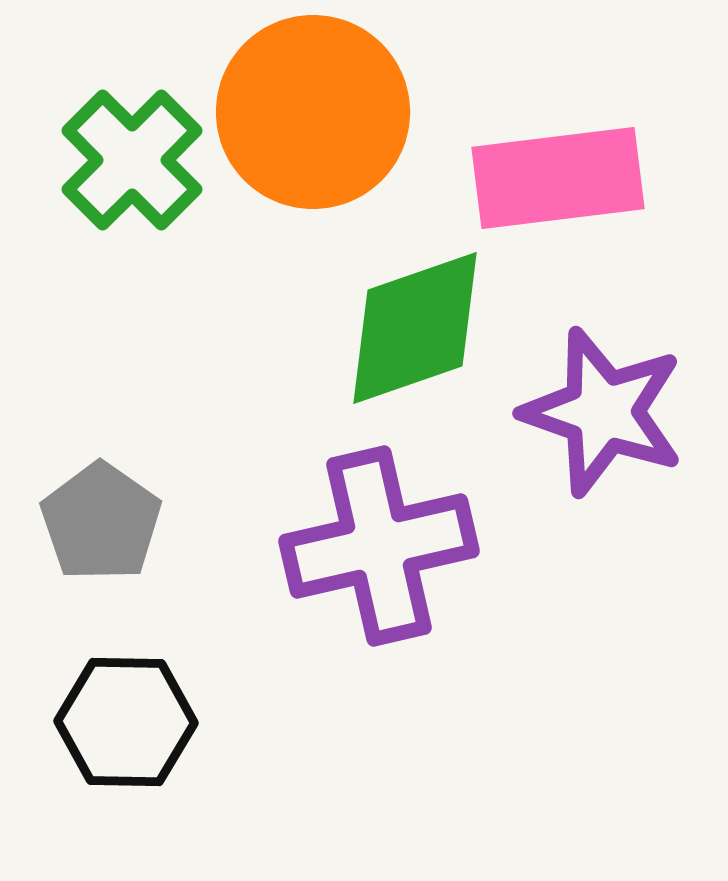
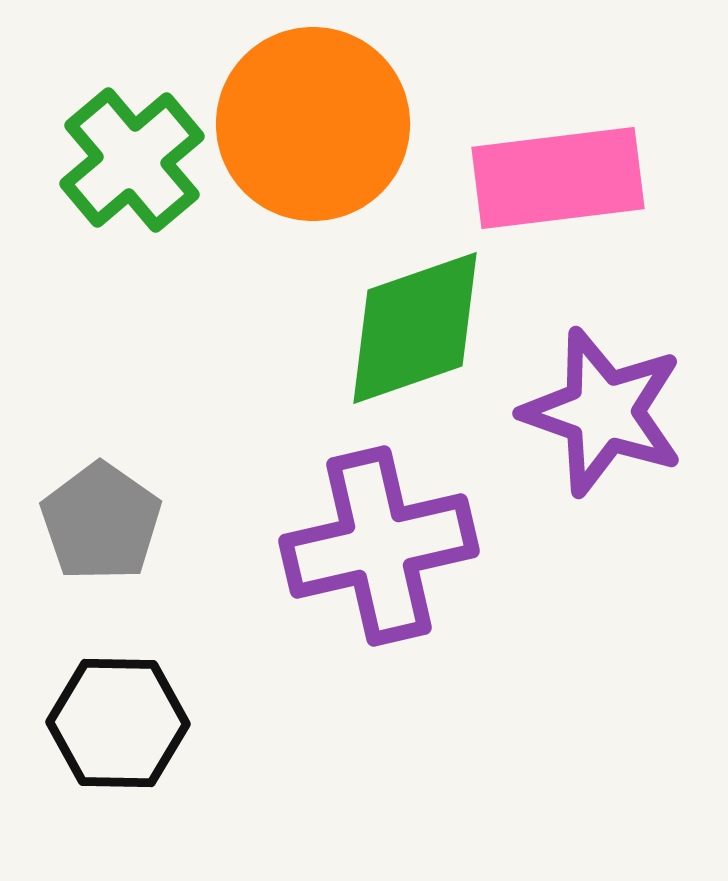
orange circle: moved 12 px down
green cross: rotated 5 degrees clockwise
black hexagon: moved 8 px left, 1 px down
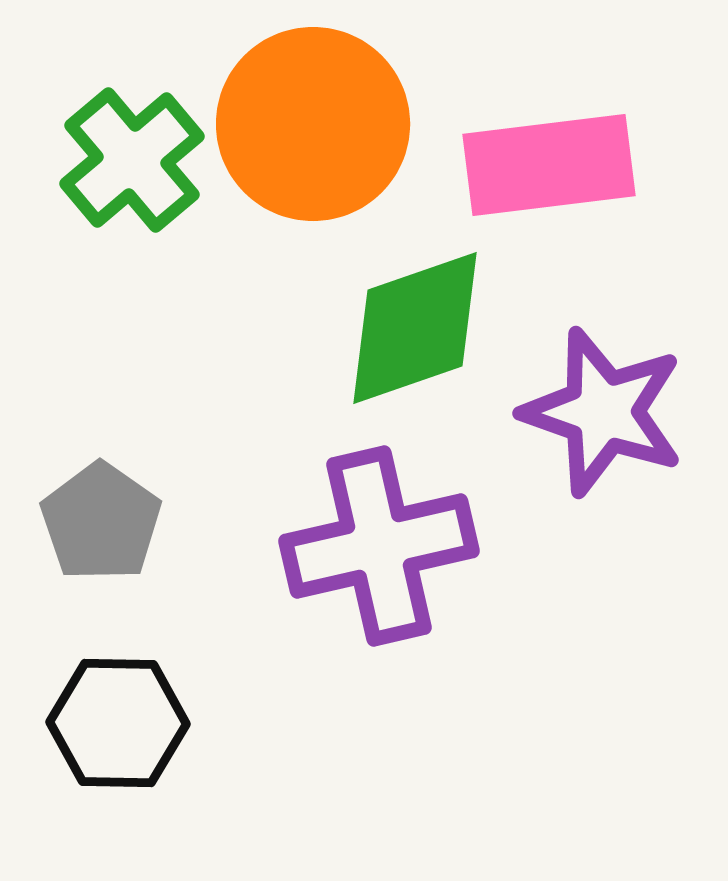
pink rectangle: moved 9 px left, 13 px up
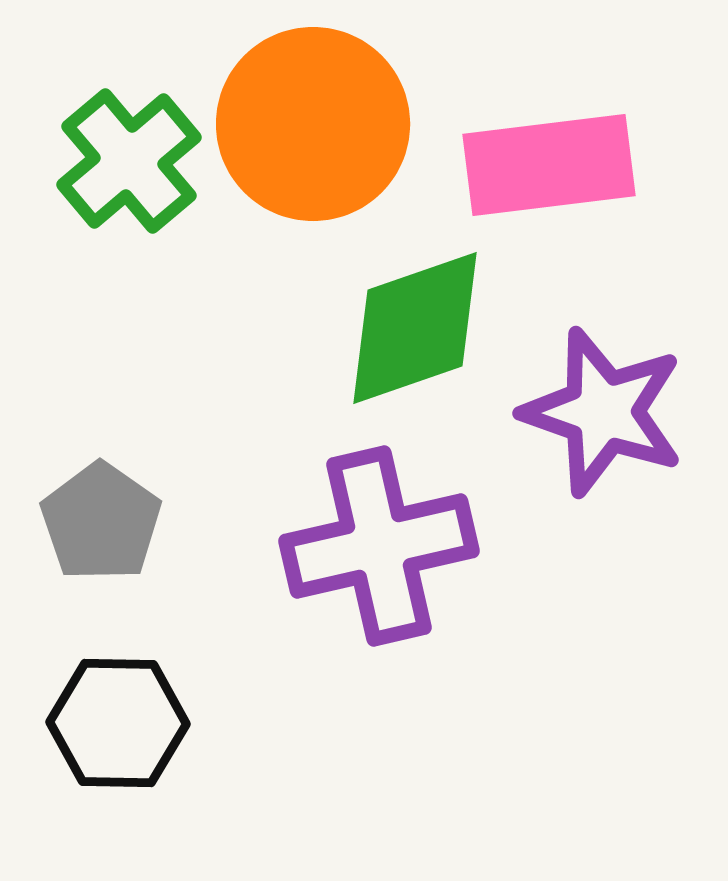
green cross: moved 3 px left, 1 px down
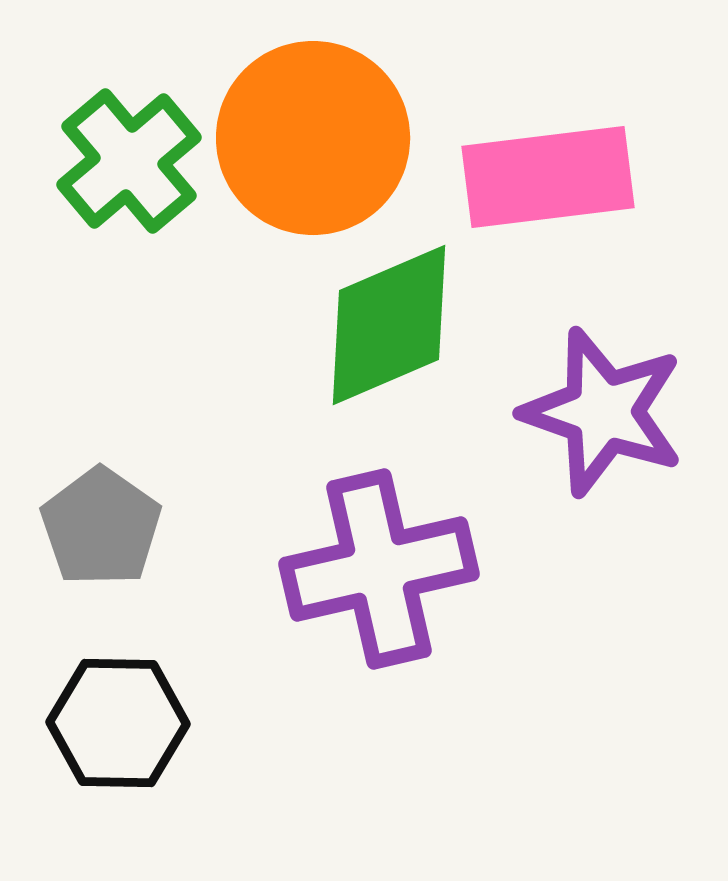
orange circle: moved 14 px down
pink rectangle: moved 1 px left, 12 px down
green diamond: moved 26 px left, 3 px up; rotated 4 degrees counterclockwise
gray pentagon: moved 5 px down
purple cross: moved 23 px down
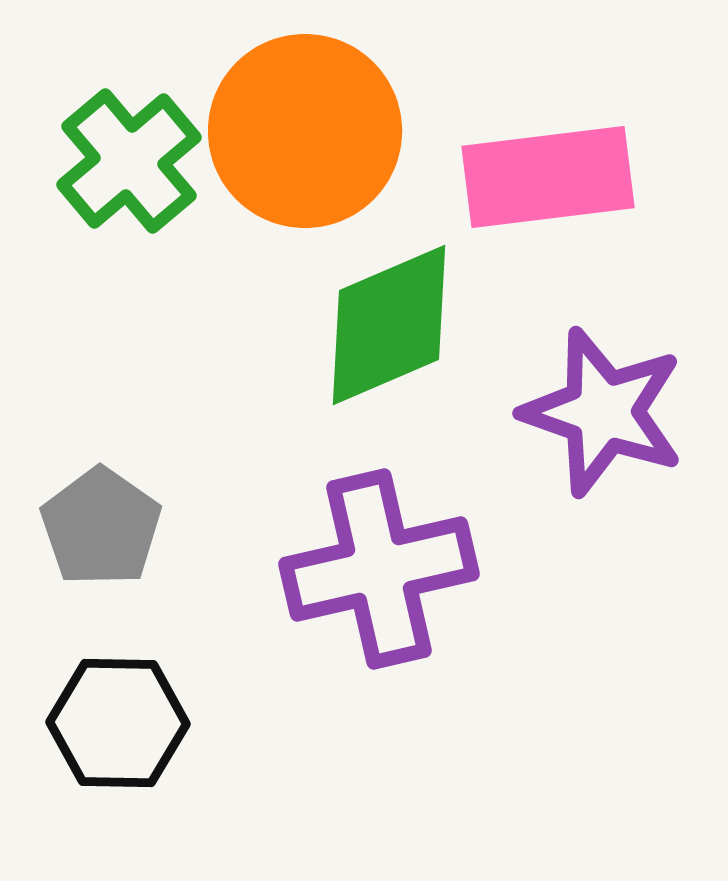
orange circle: moved 8 px left, 7 px up
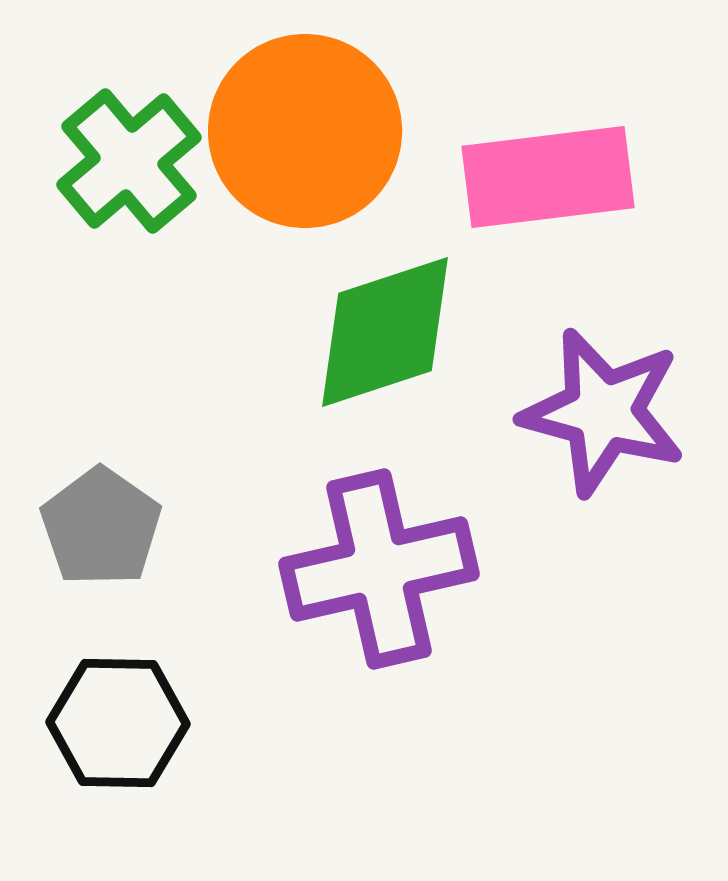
green diamond: moved 4 px left, 7 px down; rotated 5 degrees clockwise
purple star: rotated 4 degrees counterclockwise
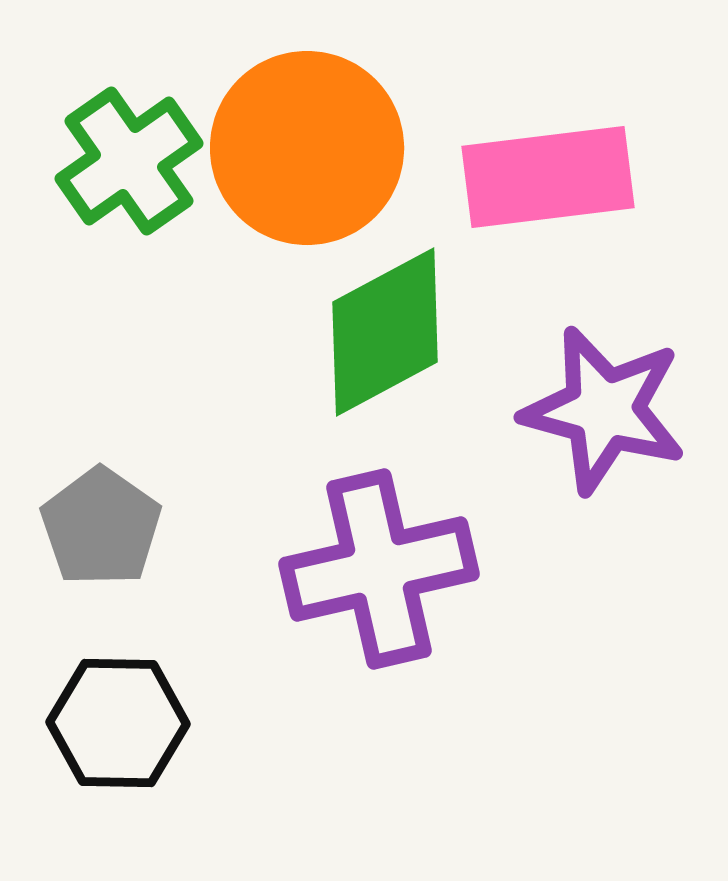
orange circle: moved 2 px right, 17 px down
green cross: rotated 5 degrees clockwise
green diamond: rotated 10 degrees counterclockwise
purple star: moved 1 px right, 2 px up
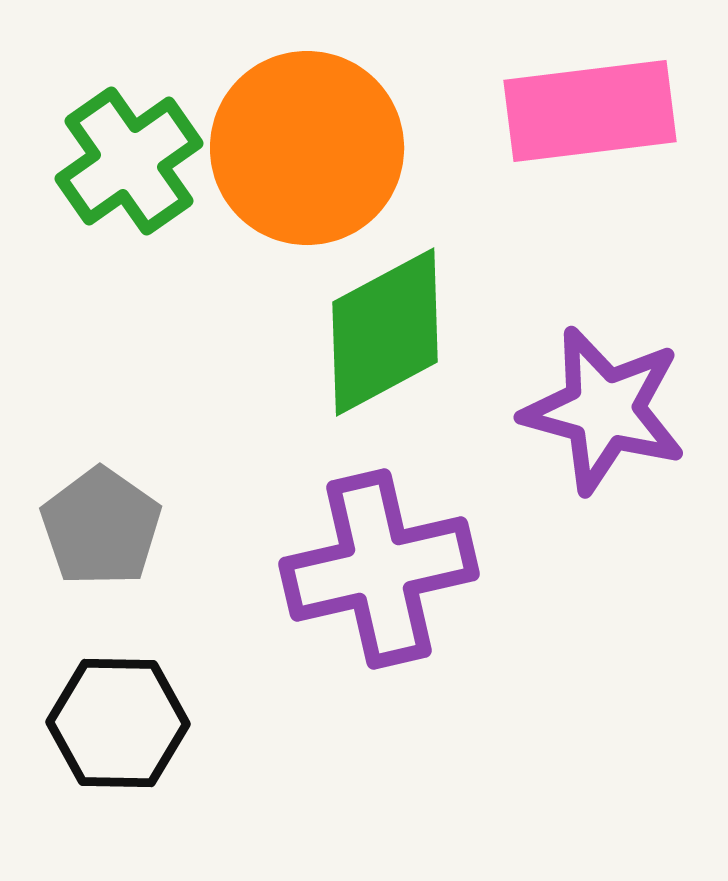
pink rectangle: moved 42 px right, 66 px up
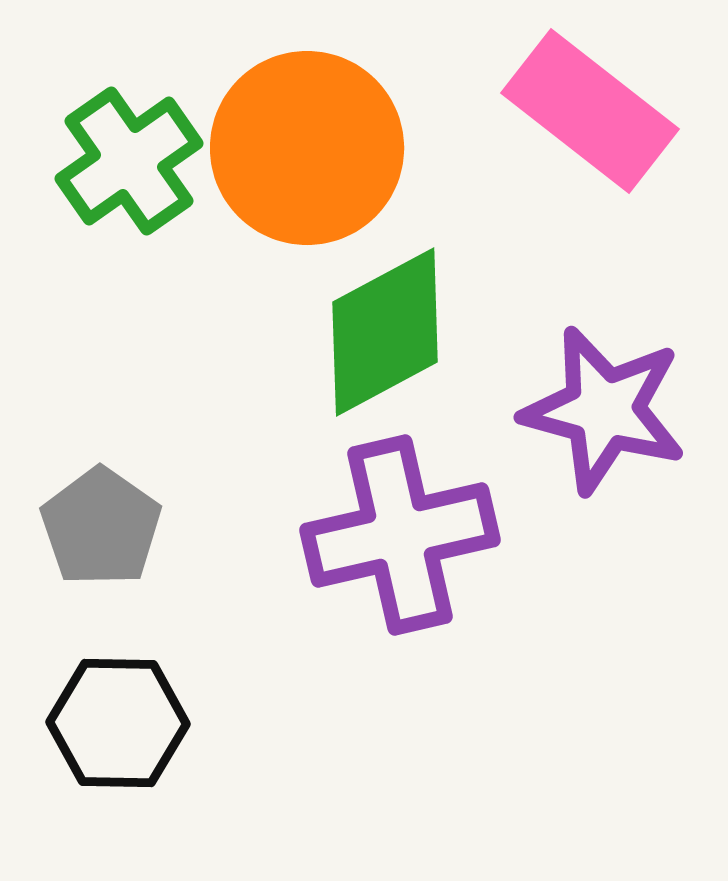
pink rectangle: rotated 45 degrees clockwise
purple cross: moved 21 px right, 34 px up
